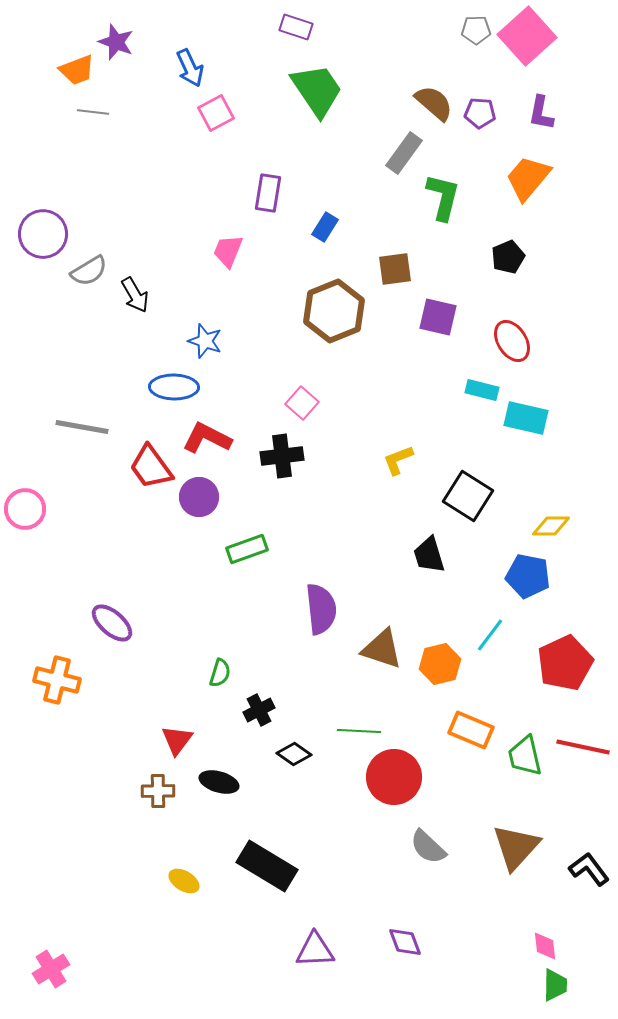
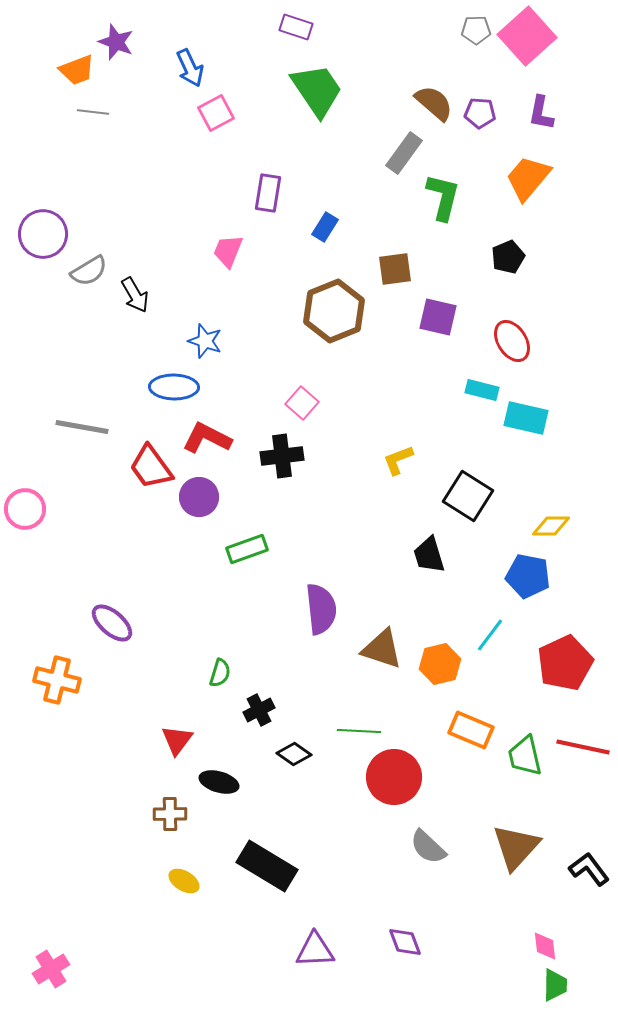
brown cross at (158, 791): moved 12 px right, 23 px down
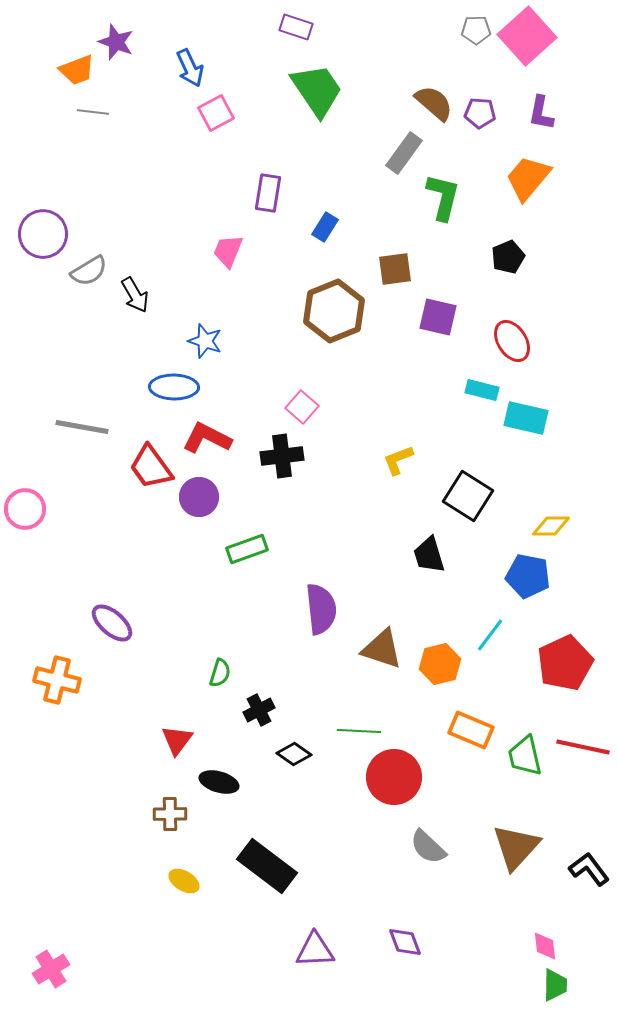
pink square at (302, 403): moved 4 px down
black rectangle at (267, 866): rotated 6 degrees clockwise
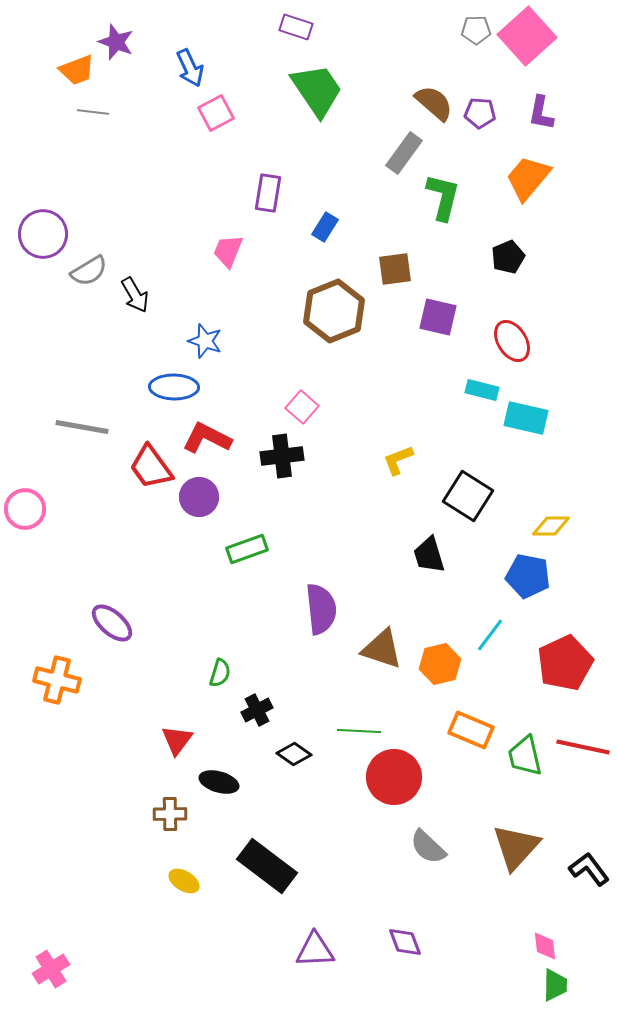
black cross at (259, 710): moved 2 px left
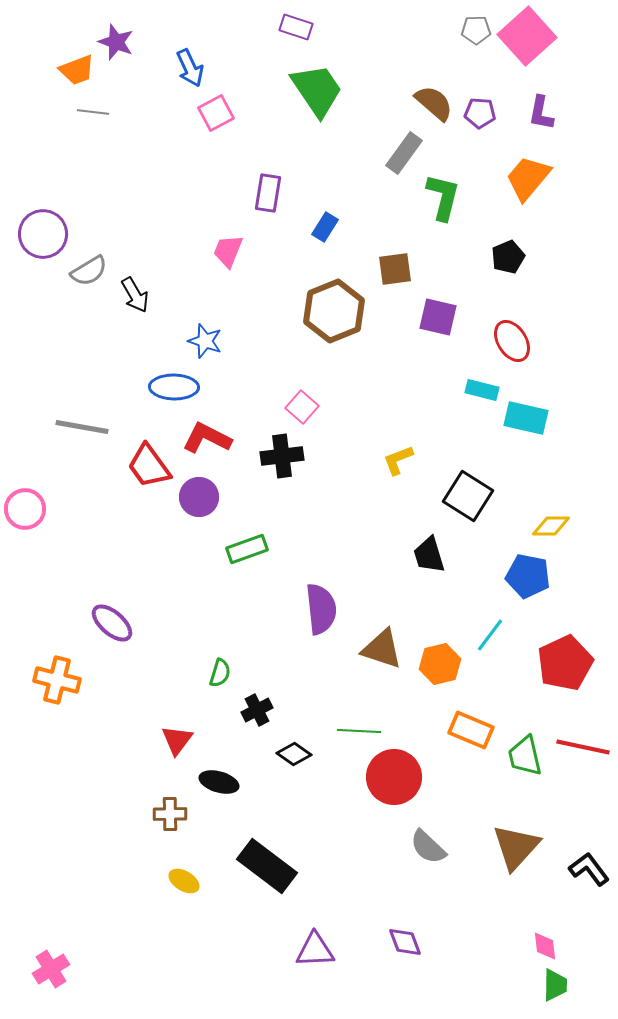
red trapezoid at (151, 467): moved 2 px left, 1 px up
